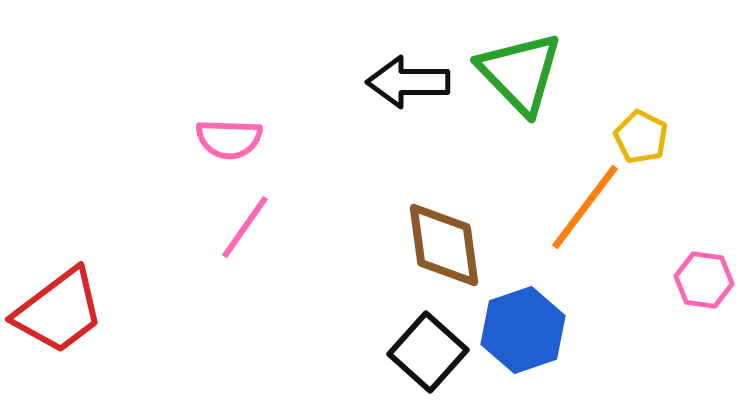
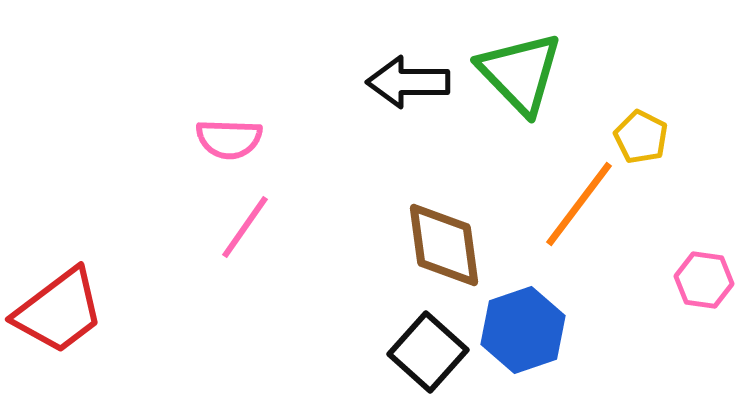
orange line: moved 6 px left, 3 px up
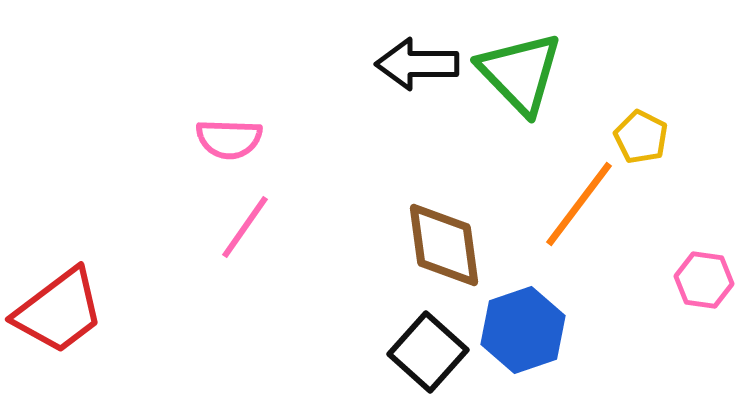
black arrow: moved 9 px right, 18 px up
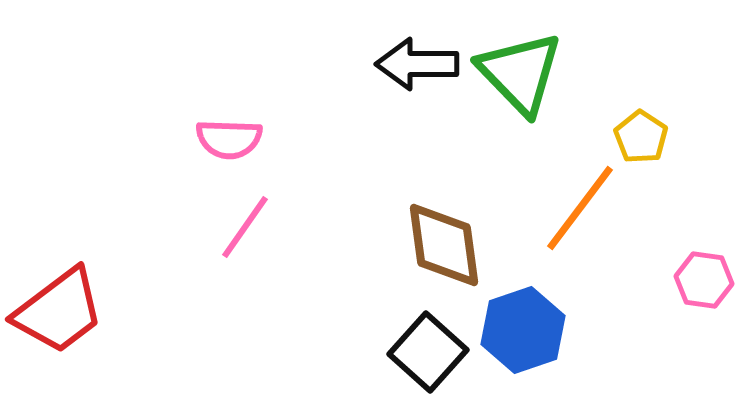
yellow pentagon: rotated 6 degrees clockwise
orange line: moved 1 px right, 4 px down
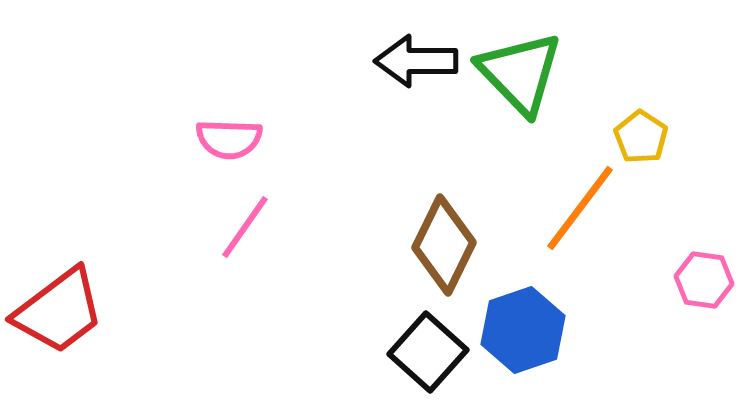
black arrow: moved 1 px left, 3 px up
brown diamond: rotated 34 degrees clockwise
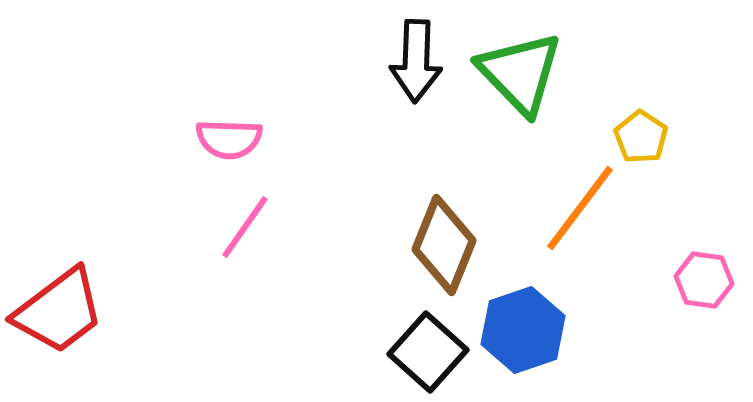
black arrow: rotated 88 degrees counterclockwise
brown diamond: rotated 4 degrees counterclockwise
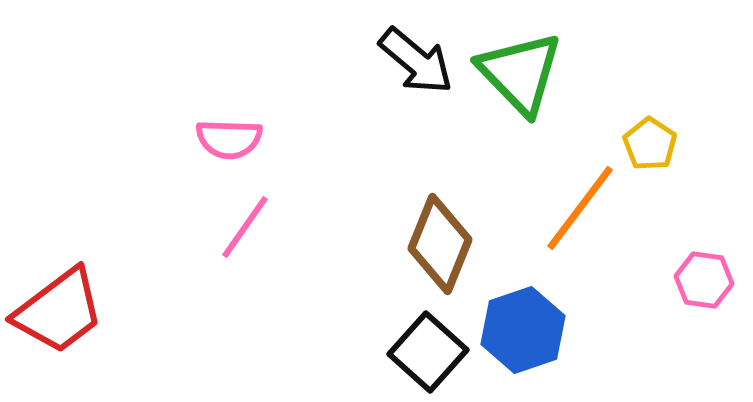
black arrow: rotated 52 degrees counterclockwise
yellow pentagon: moved 9 px right, 7 px down
brown diamond: moved 4 px left, 1 px up
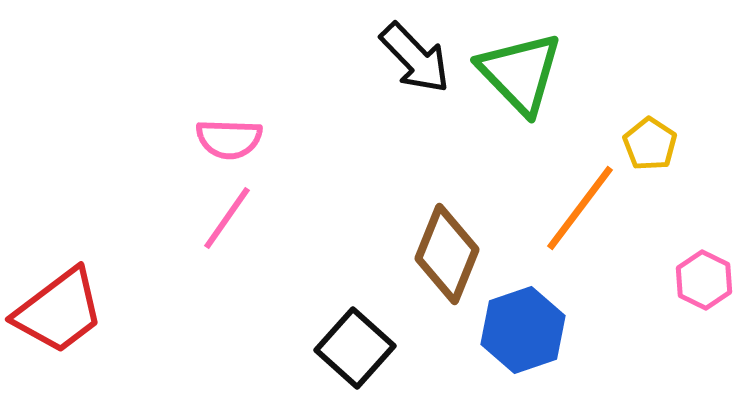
black arrow: moved 1 px left, 3 px up; rotated 6 degrees clockwise
pink line: moved 18 px left, 9 px up
brown diamond: moved 7 px right, 10 px down
pink hexagon: rotated 18 degrees clockwise
black square: moved 73 px left, 4 px up
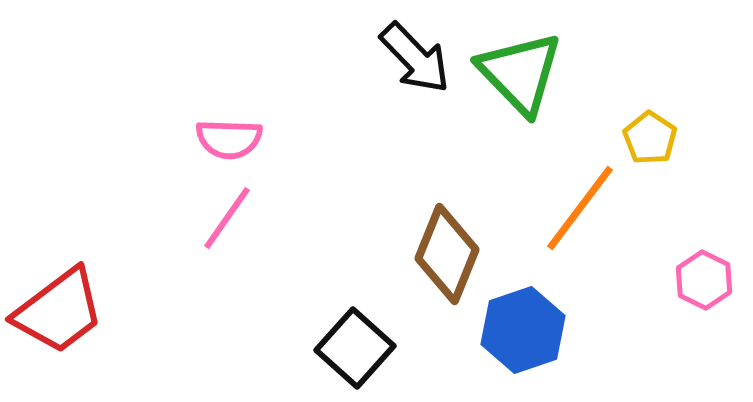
yellow pentagon: moved 6 px up
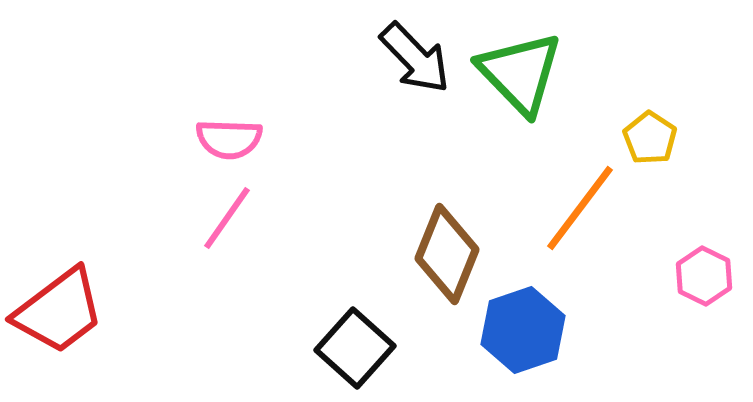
pink hexagon: moved 4 px up
